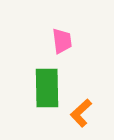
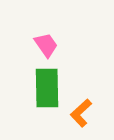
pink trapezoid: moved 16 px left, 4 px down; rotated 28 degrees counterclockwise
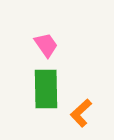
green rectangle: moved 1 px left, 1 px down
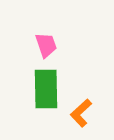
pink trapezoid: rotated 16 degrees clockwise
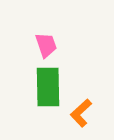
green rectangle: moved 2 px right, 2 px up
